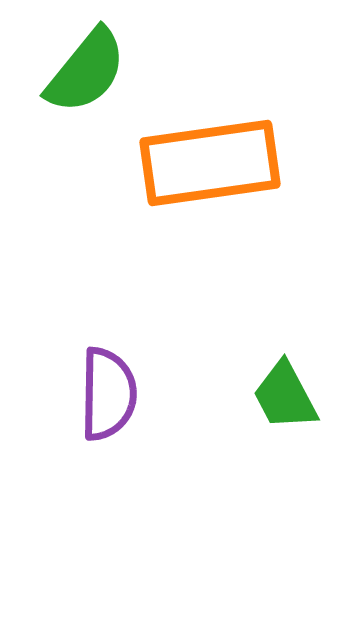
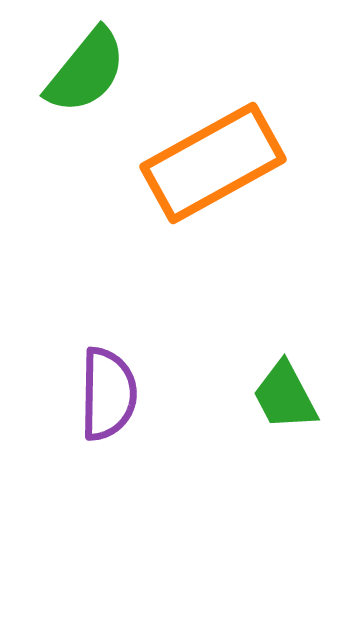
orange rectangle: moved 3 px right; rotated 21 degrees counterclockwise
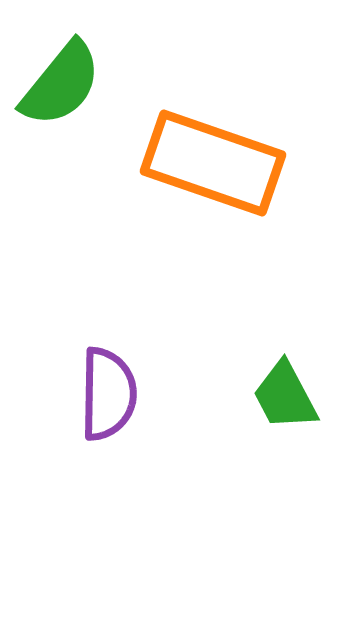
green semicircle: moved 25 px left, 13 px down
orange rectangle: rotated 48 degrees clockwise
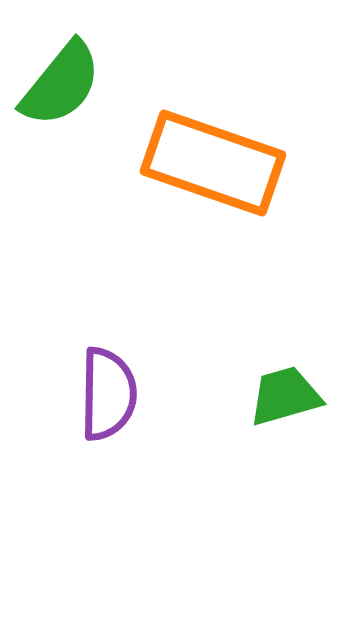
green trapezoid: rotated 102 degrees clockwise
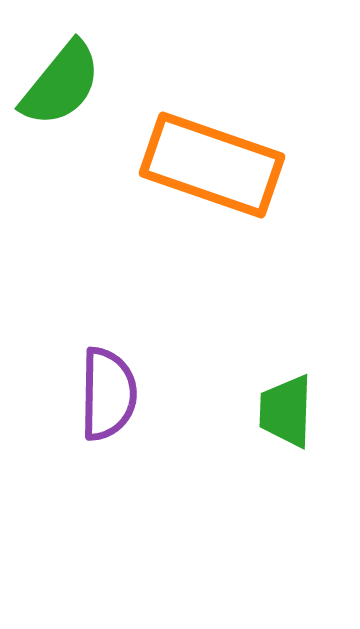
orange rectangle: moved 1 px left, 2 px down
green trapezoid: moved 1 px right, 15 px down; rotated 72 degrees counterclockwise
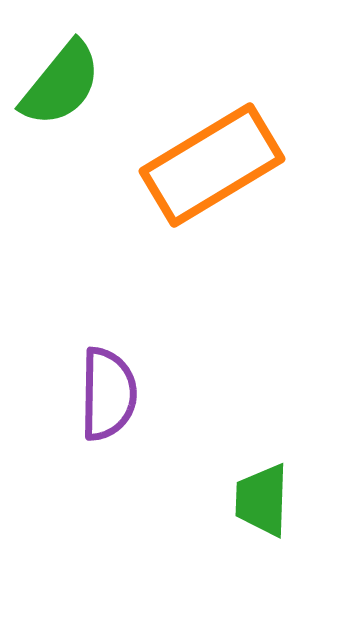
orange rectangle: rotated 50 degrees counterclockwise
green trapezoid: moved 24 px left, 89 px down
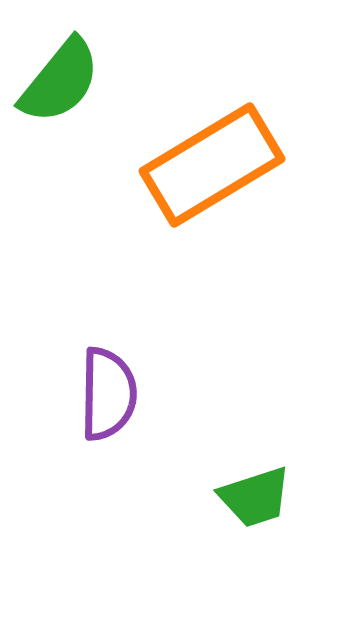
green semicircle: moved 1 px left, 3 px up
green trapezoid: moved 7 px left, 3 px up; rotated 110 degrees counterclockwise
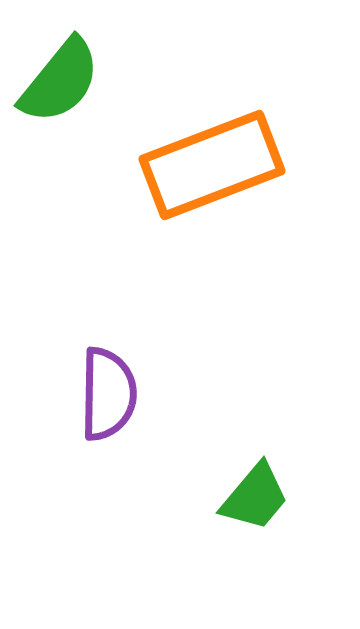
orange rectangle: rotated 10 degrees clockwise
green trapezoid: rotated 32 degrees counterclockwise
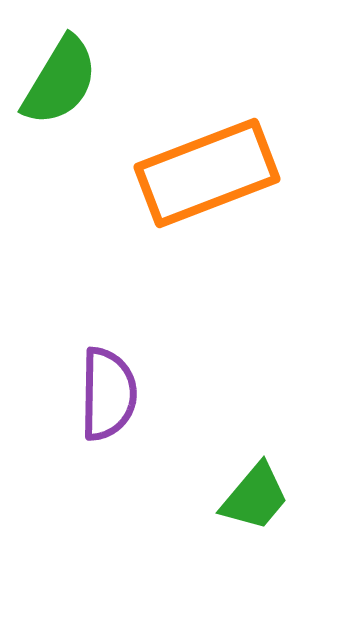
green semicircle: rotated 8 degrees counterclockwise
orange rectangle: moved 5 px left, 8 px down
